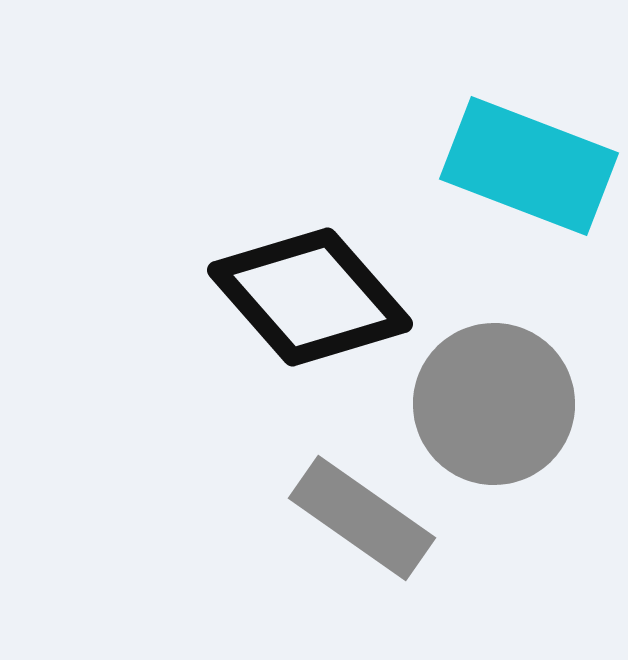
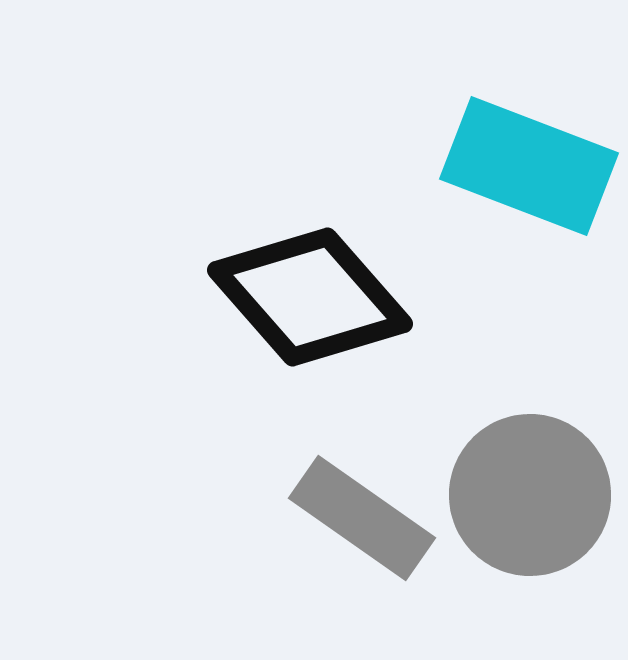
gray circle: moved 36 px right, 91 px down
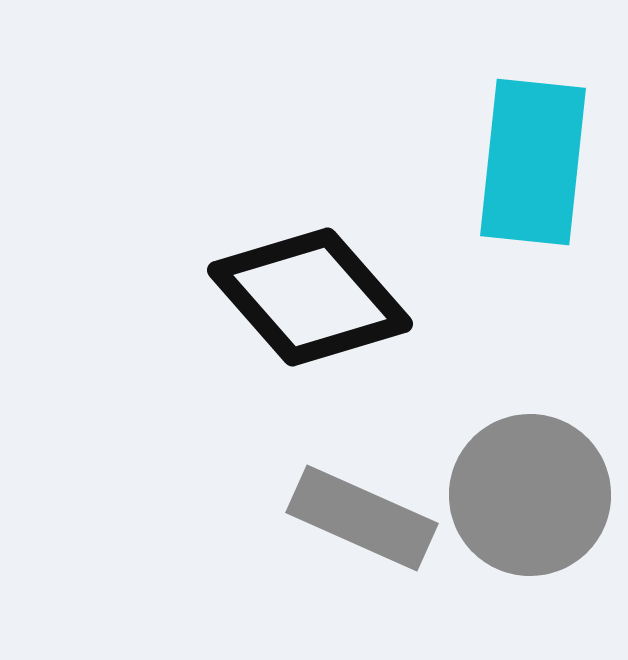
cyan rectangle: moved 4 px right, 4 px up; rotated 75 degrees clockwise
gray rectangle: rotated 11 degrees counterclockwise
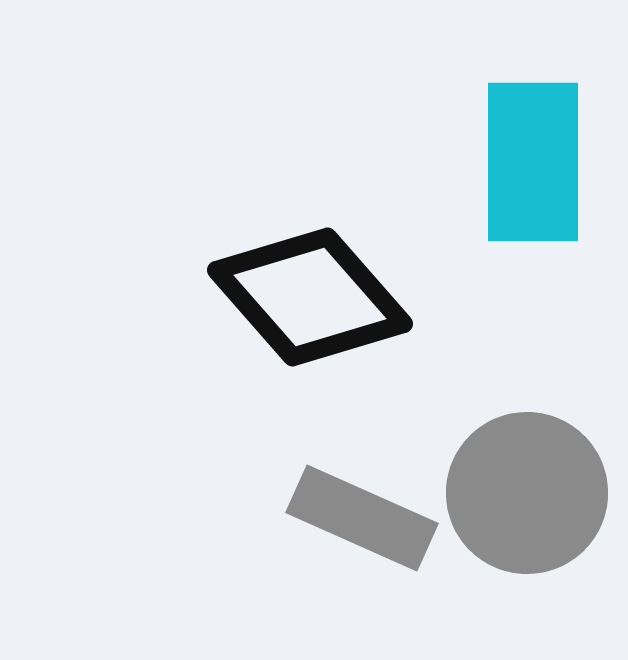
cyan rectangle: rotated 6 degrees counterclockwise
gray circle: moved 3 px left, 2 px up
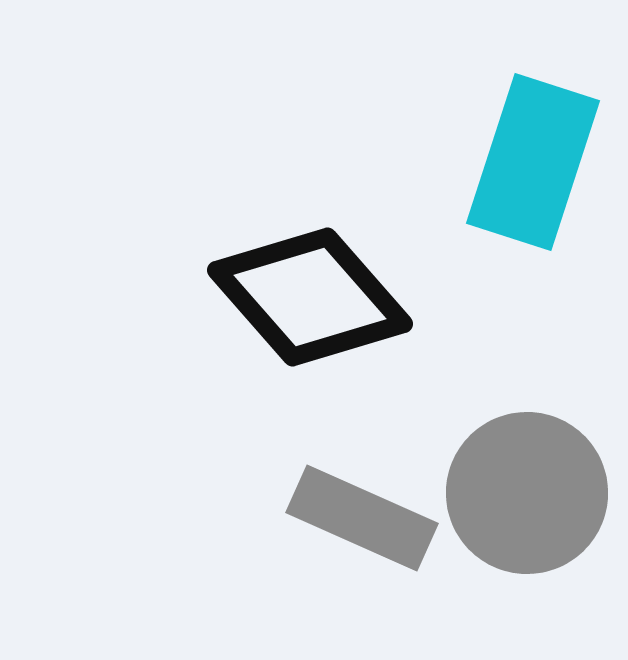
cyan rectangle: rotated 18 degrees clockwise
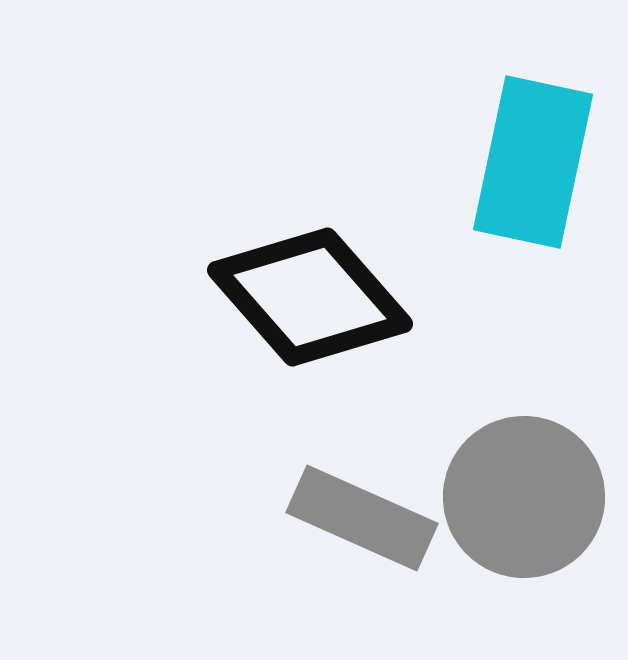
cyan rectangle: rotated 6 degrees counterclockwise
gray circle: moved 3 px left, 4 px down
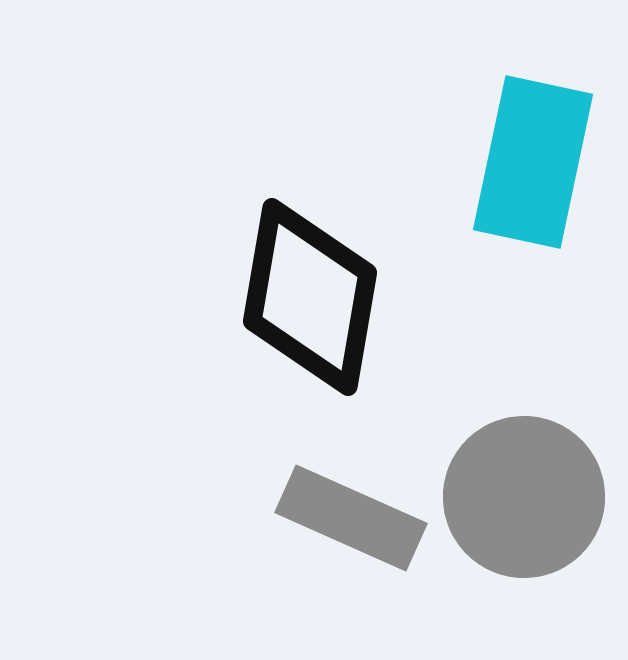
black diamond: rotated 51 degrees clockwise
gray rectangle: moved 11 px left
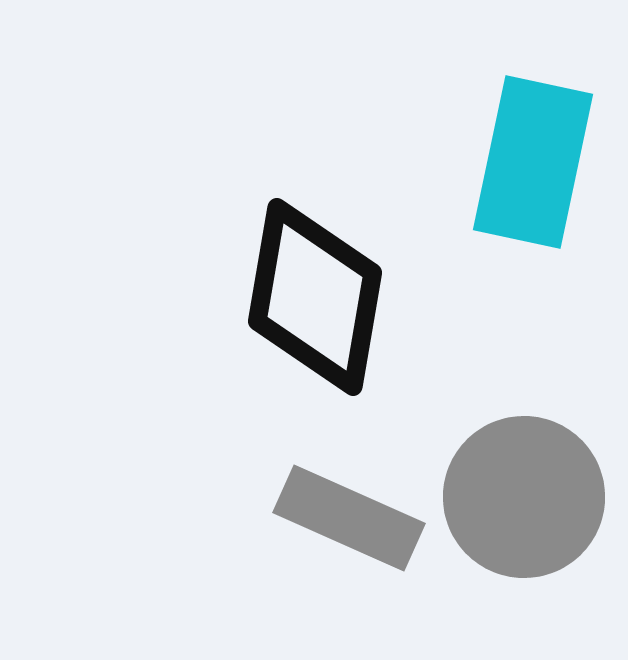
black diamond: moved 5 px right
gray rectangle: moved 2 px left
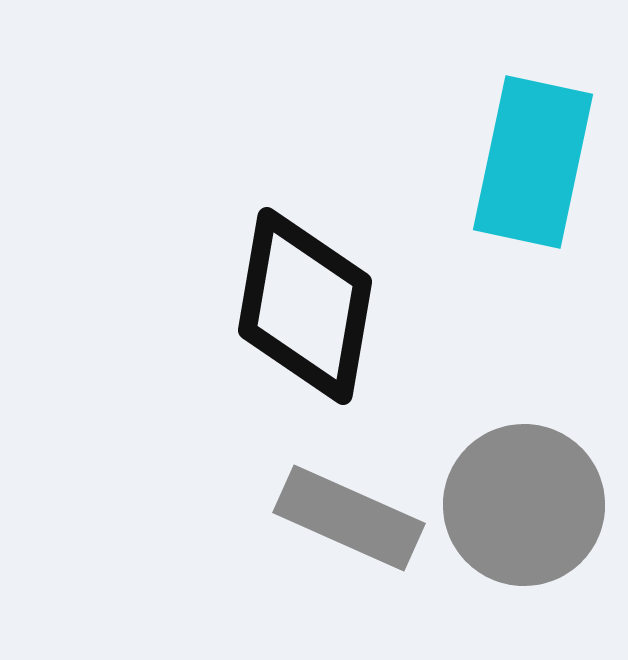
black diamond: moved 10 px left, 9 px down
gray circle: moved 8 px down
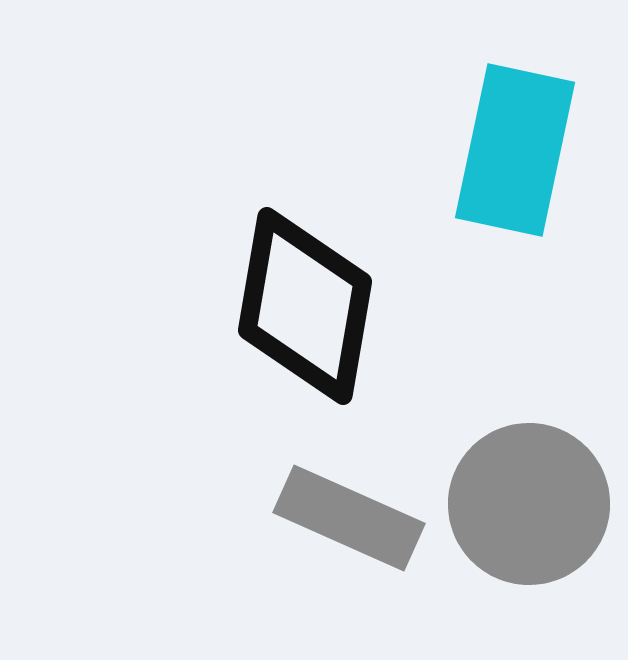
cyan rectangle: moved 18 px left, 12 px up
gray circle: moved 5 px right, 1 px up
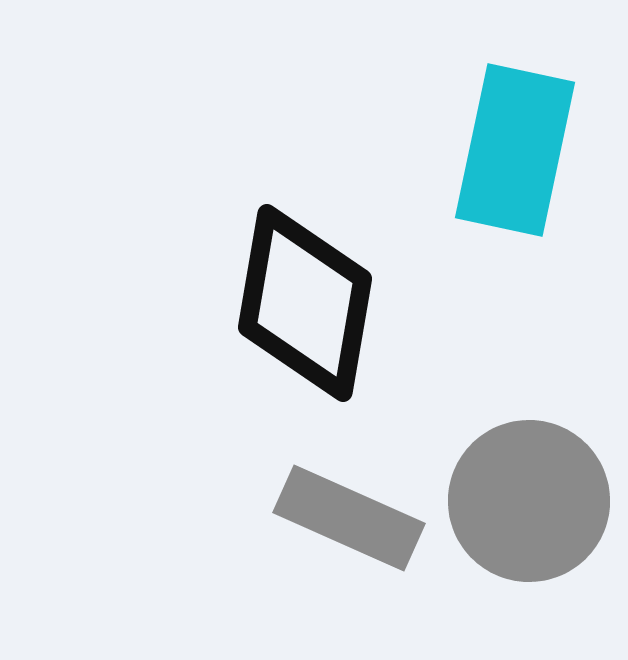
black diamond: moved 3 px up
gray circle: moved 3 px up
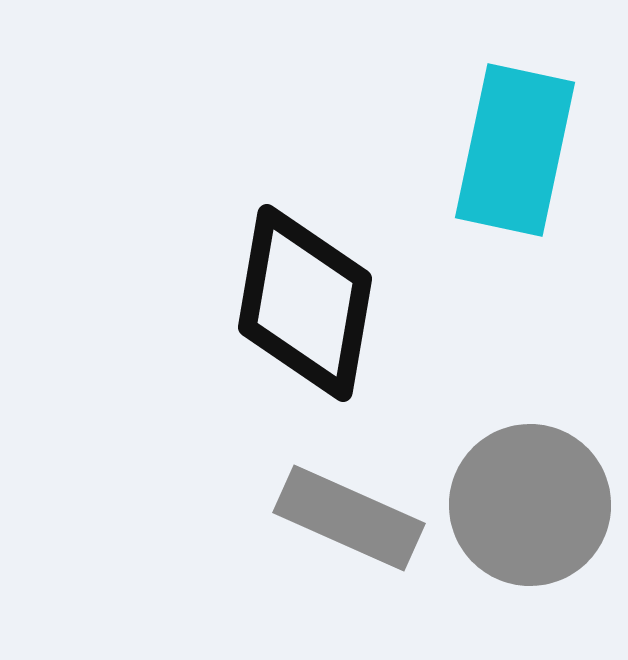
gray circle: moved 1 px right, 4 px down
